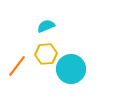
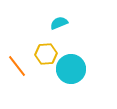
cyan semicircle: moved 13 px right, 3 px up
orange line: rotated 75 degrees counterclockwise
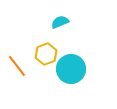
cyan semicircle: moved 1 px right, 1 px up
yellow hexagon: rotated 15 degrees counterclockwise
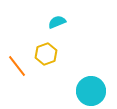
cyan semicircle: moved 3 px left
cyan circle: moved 20 px right, 22 px down
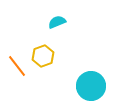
yellow hexagon: moved 3 px left, 2 px down
cyan circle: moved 5 px up
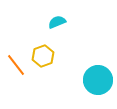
orange line: moved 1 px left, 1 px up
cyan circle: moved 7 px right, 6 px up
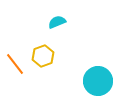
orange line: moved 1 px left, 1 px up
cyan circle: moved 1 px down
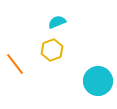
yellow hexagon: moved 9 px right, 6 px up
